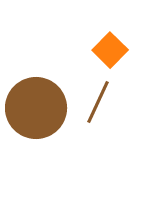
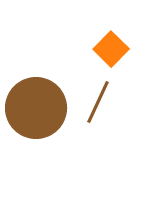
orange square: moved 1 px right, 1 px up
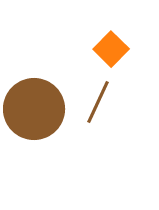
brown circle: moved 2 px left, 1 px down
